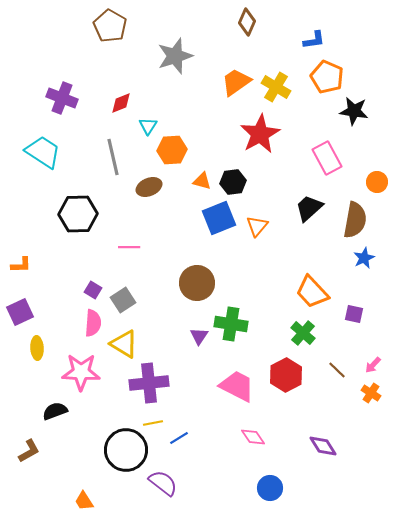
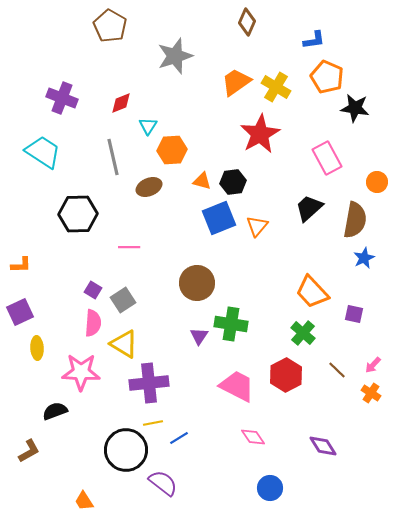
black star at (354, 111): moved 1 px right, 3 px up
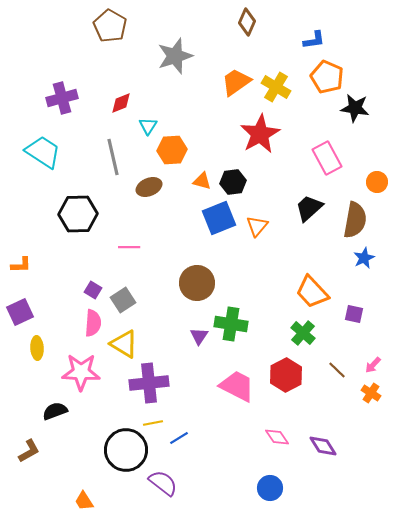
purple cross at (62, 98): rotated 36 degrees counterclockwise
pink diamond at (253, 437): moved 24 px right
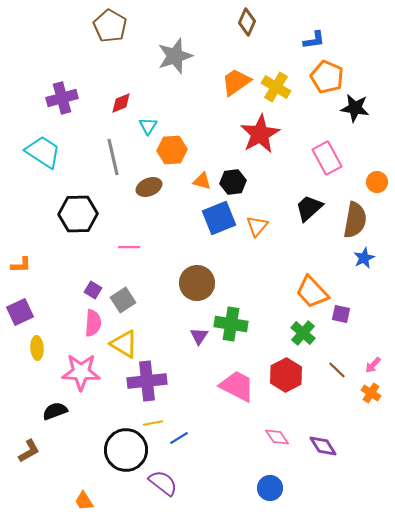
purple square at (354, 314): moved 13 px left
purple cross at (149, 383): moved 2 px left, 2 px up
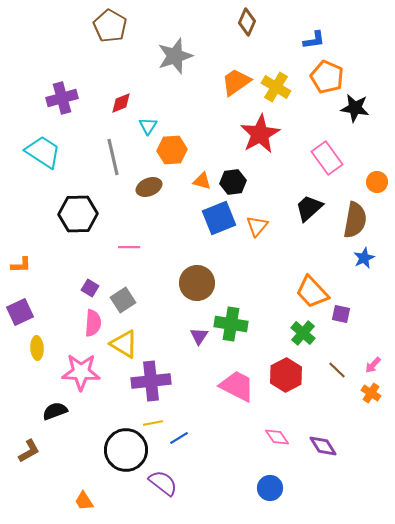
pink rectangle at (327, 158): rotated 8 degrees counterclockwise
purple square at (93, 290): moved 3 px left, 2 px up
purple cross at (147, 381): moved 4 px right
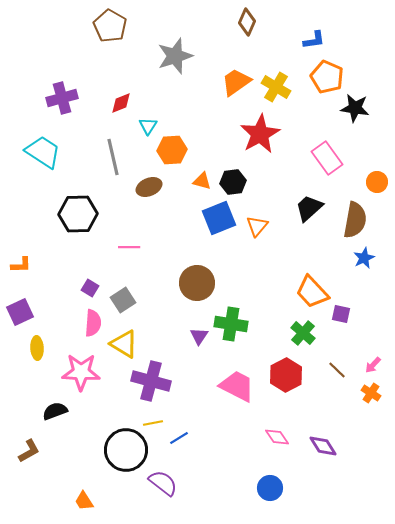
purple cross at (151, 381): rotated 21 degrees clockwise
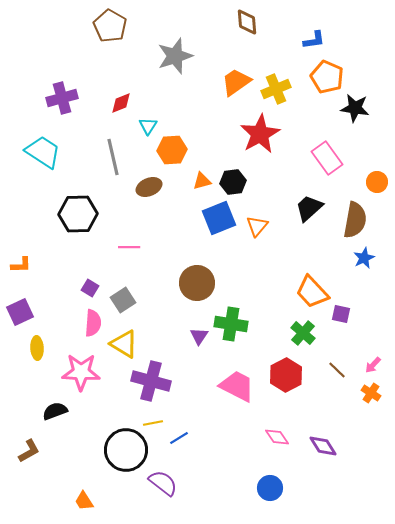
brown diamond at (247, 22): rotated 28 degrees counterclockwise
yellow cross at (276, 87): moved 2 px down; rotated 36 degrees clockwise
orange triangle at (202, 181): rotated 30 degrees counterclockwise
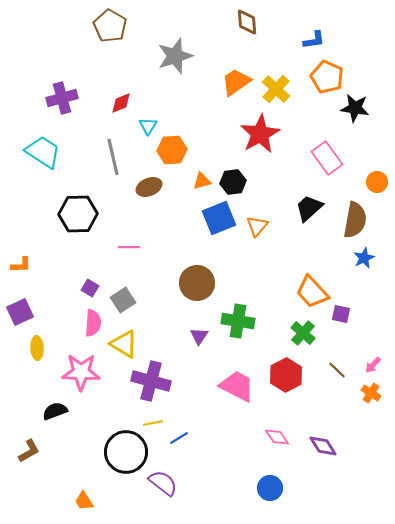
yellow cross at (276, 89): rotated 24 degrees counterclockwise
green cross at (231, 324): moved 7 px right, 3 px up
black circle at (126, 450): moved 2 px down
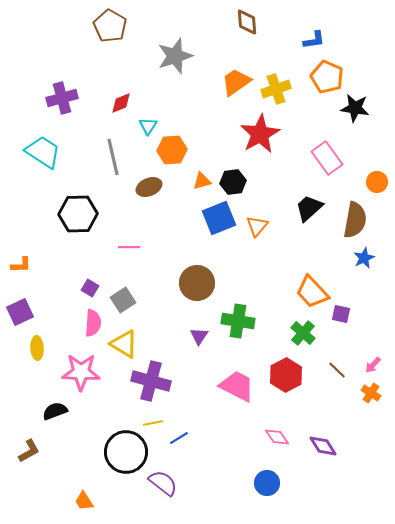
yellow cross at (276, 89): rotated 28 degrees clockwise
blue circle at (270, 488): moved 3 px left, 5 px up
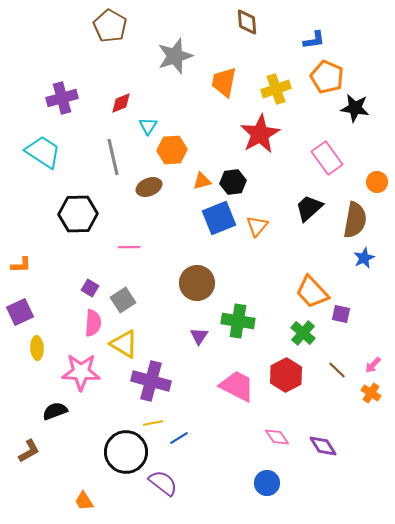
orange trapezoid at (236, 82): moved 12 px left; rotated 44 degrees counterclockwise
